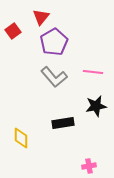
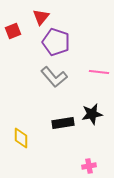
red square: rotated 14 degrees clockwise
purple pentagon: moved 2 px right; rotated 24 degrees counterclockwise
pink line: moved 6 px right
black star: moved 4 px left, 8 px down
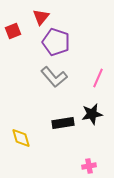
pink line: moved 1 px left, 6 px down; rotated 72 degrees counterclockwise
yellow diamond: rotated 15 degrees counterclockwise
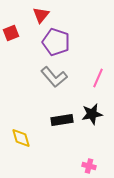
red triangle: moved 2 px up
red square: moved 2 px left, 2 px down
black rectangle: moved 1 px left, 3 px up
pink cross: rotated 24 degrees clockwise
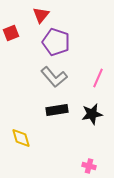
black rectangle: moved 5 px left, 10 px up
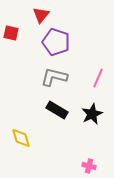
red square: rotated 35 degrees clockwise
gray L-shape: rotated 144 degrees clockwise
black rectangle: rotated 40 degrees clockwise
black star: rotated 15 degrees counterclockwise
